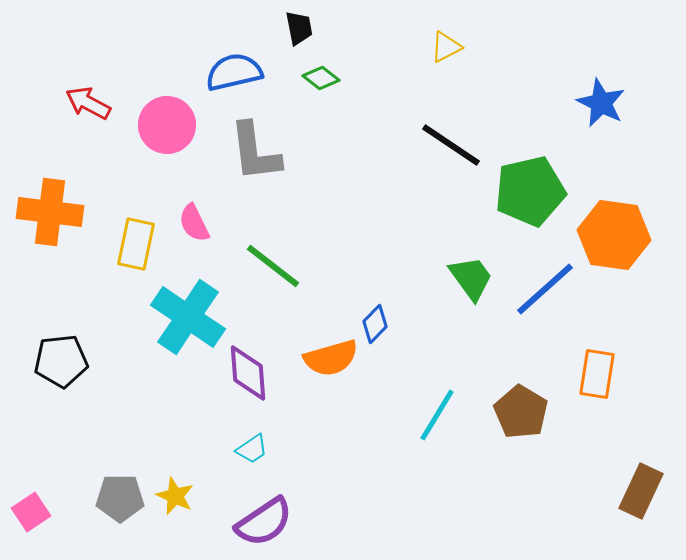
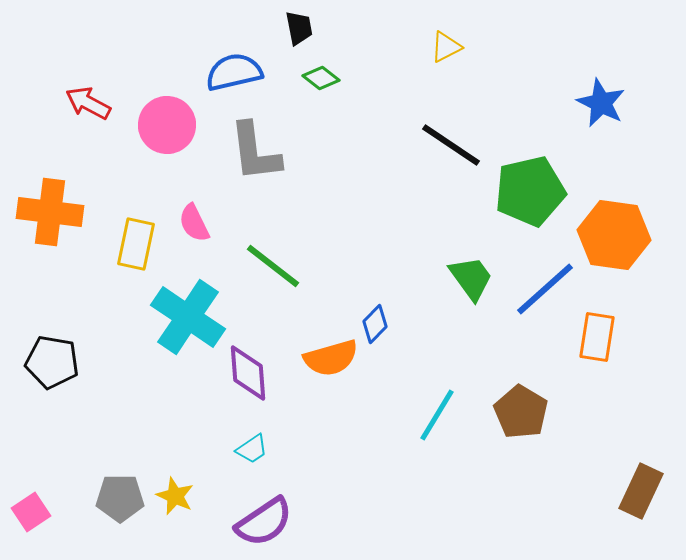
black pentagon: moved 9 px left, 1 px down; rotated 16 degrees clockwise
orange rectangle: moved 37 px up
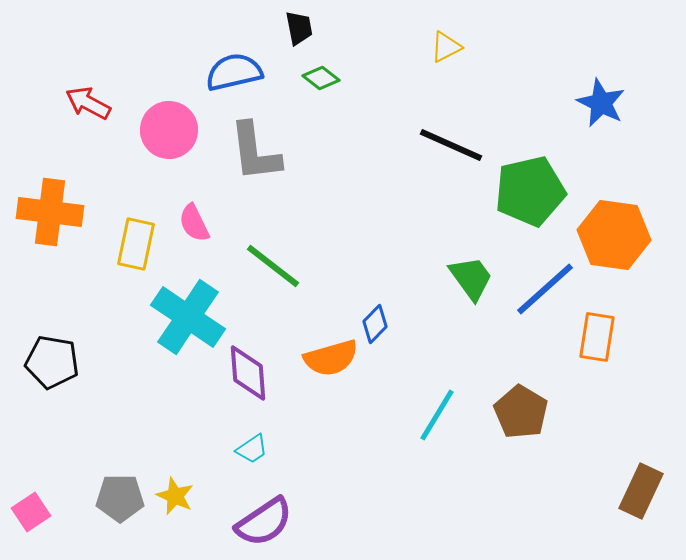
pink circle: moved 2 px right, 5 px down
black line: rotated 10 degrees counterclockwise
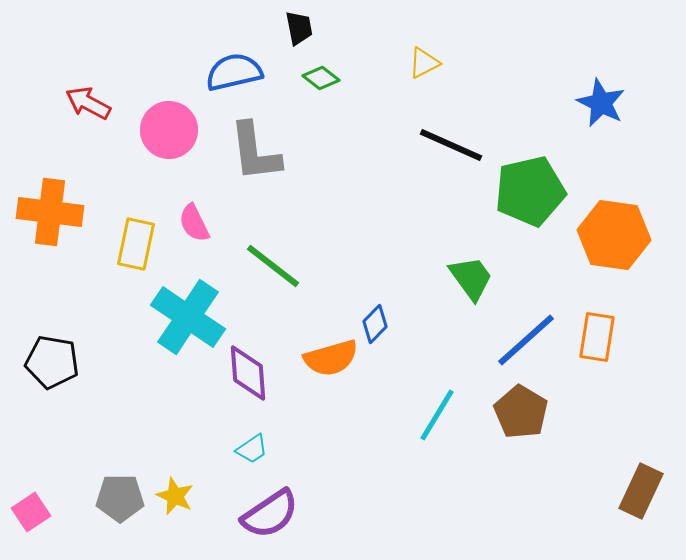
yellow triangle: moved 22 px left, 16 px down
blue line: moved 19 px left, 51 px down
purple semicircle: moved 6 px right, 8 px up
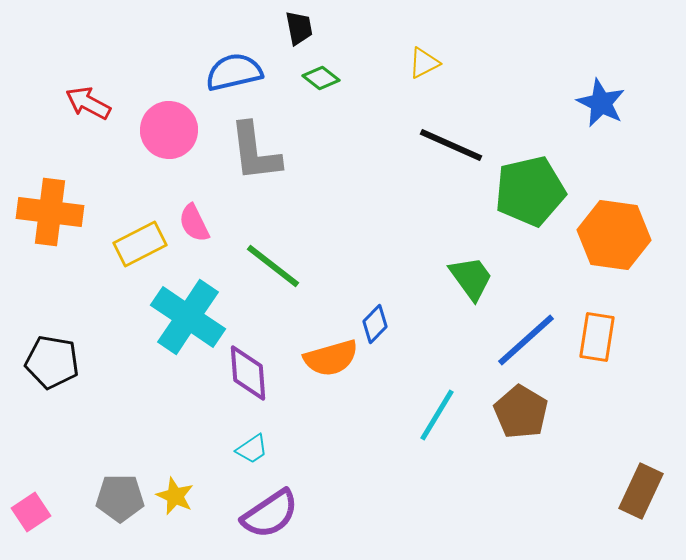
yellow rectangle: moved 4 px right; rotated 51 degrees clockwise
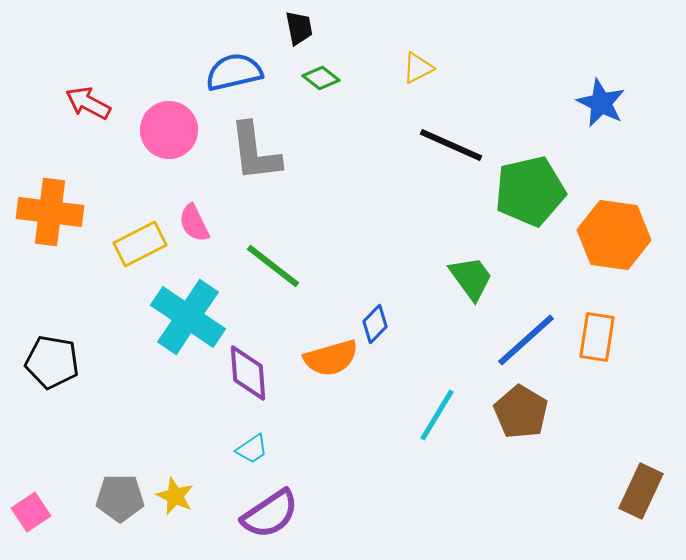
yellow triangle: moved 6 px left, 5 px down
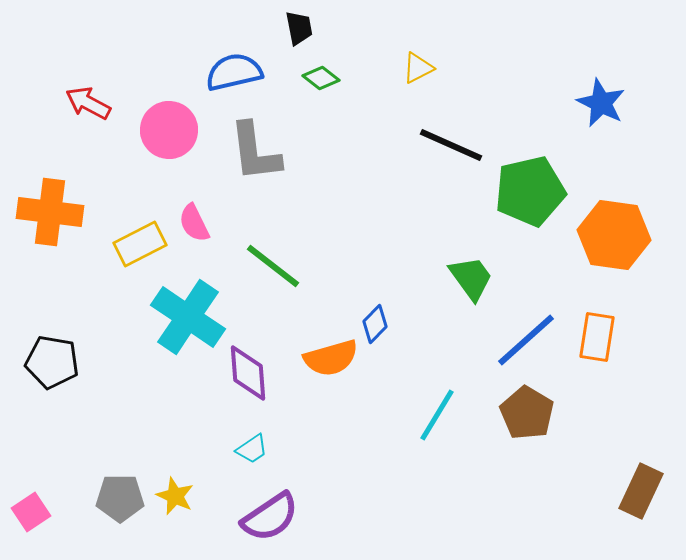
brown pentagon: moved 6 px right, 1 px down
purple semicircle: moved 3 px down
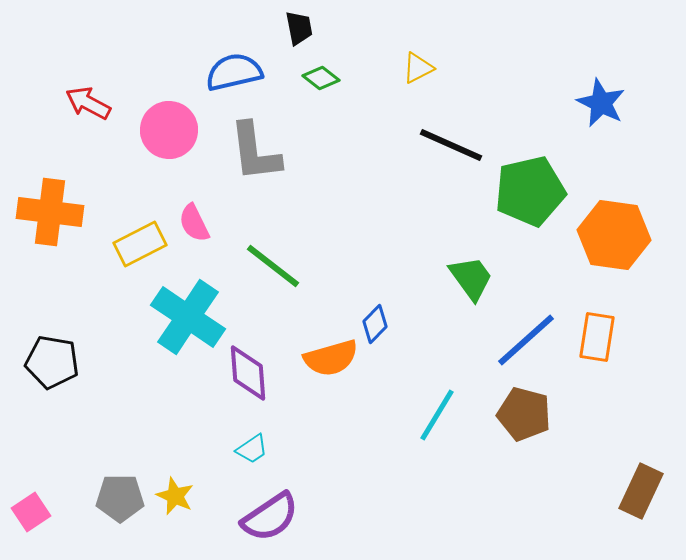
brown pentagon: moved 3 px left, 1 px down; rotated 16 degrees counterclockwise
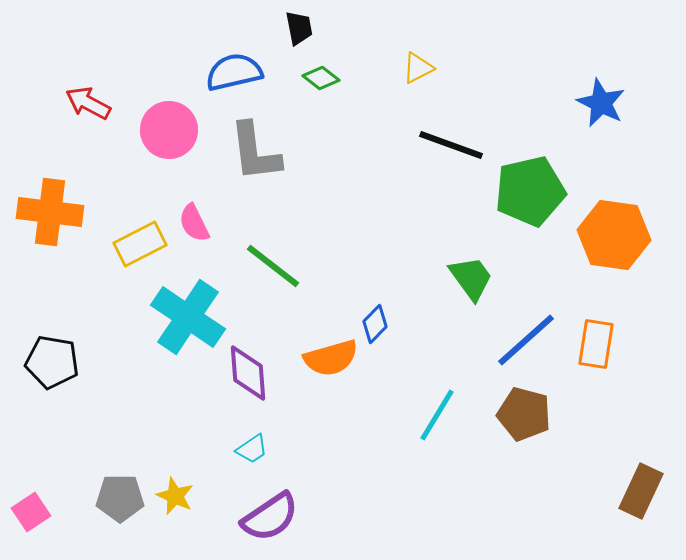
black line: rotated 4 degrees counterclockwise
orange rectangle: moved 1 px left, 7 px down
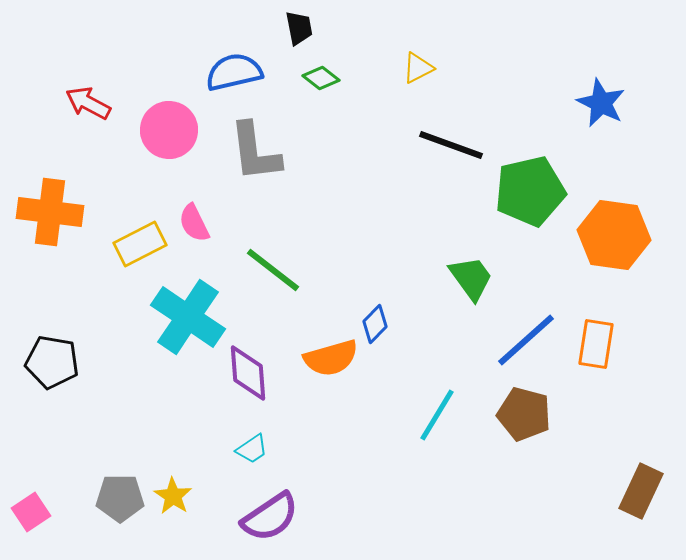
green line: moved 4 px down
yellow star: moved 2 px left; rotated 9 degrees clockwise
